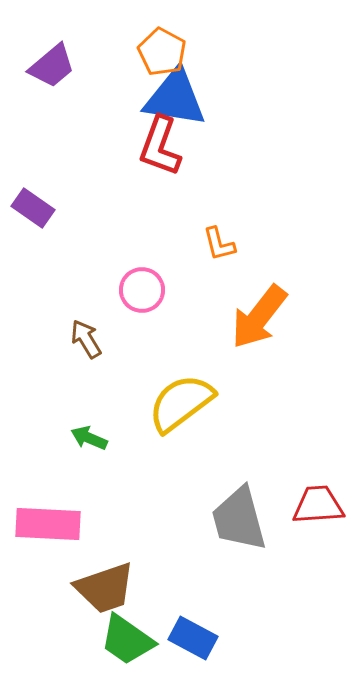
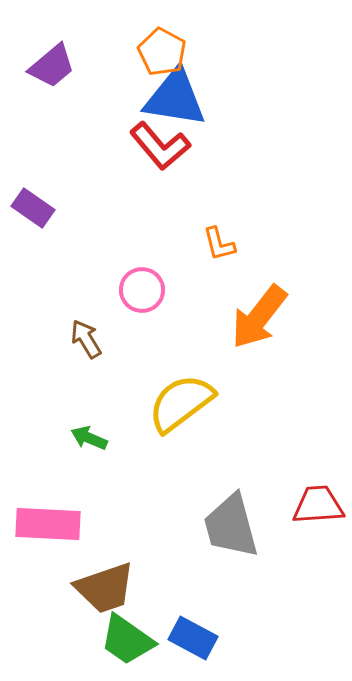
red L-shape: rotated 60 degrees counterclockwise
gray trapezoid: moved 8 px left, 7 px down
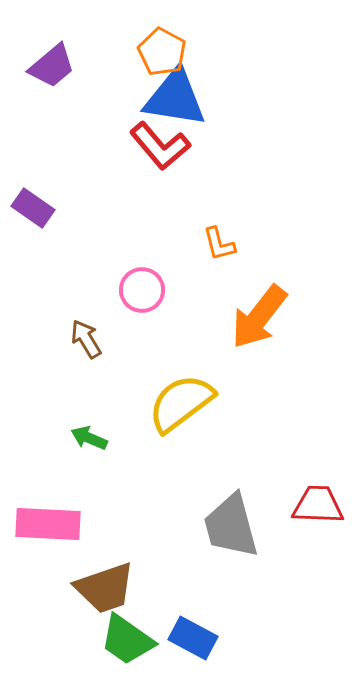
red trapezoid: rotated 6 degrees clockwise
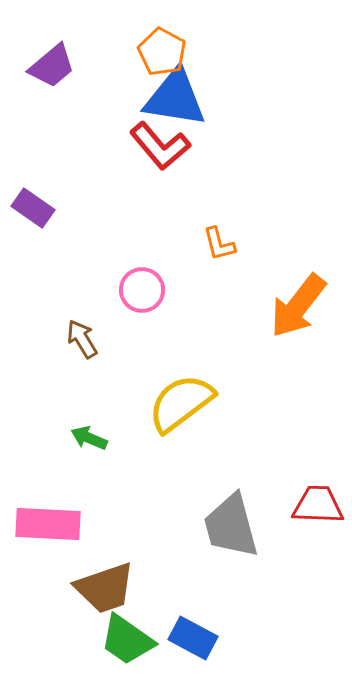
orange arrow: moved 39 px right, 11 px up
brown arrow: moved 4 px left
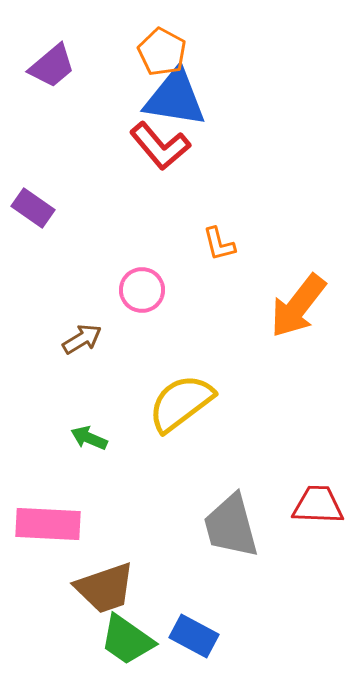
brown arrow: rotated 90 degrees clockwise
blue rectangle: moved 1 px right, 2 px up
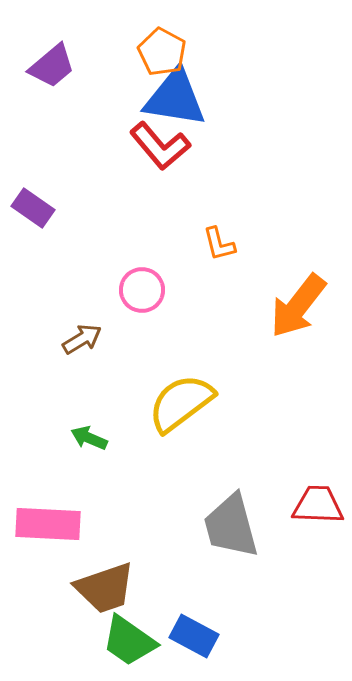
green trapezoid: moved 2 px right, 1 px down
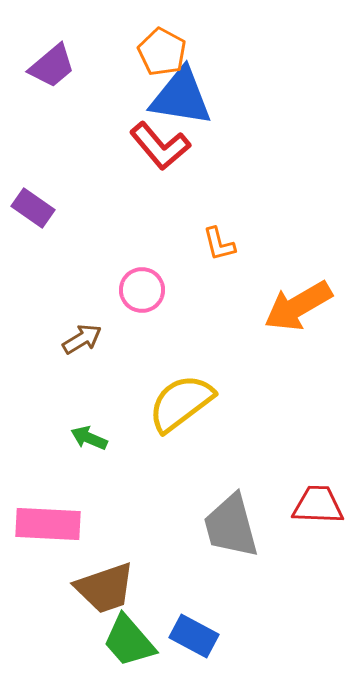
blue triangle: moved 6 px right, 1 px up
orange arrow: rotated 22 degrees clockwise
green trapezoid: rotated 14 degrees clockwise
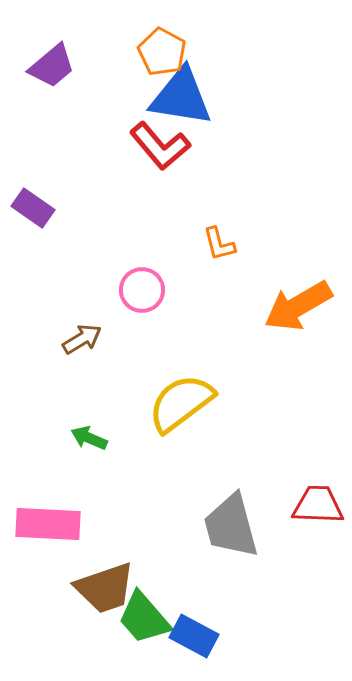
green trapezoid: moved 15 px right, 23 px up
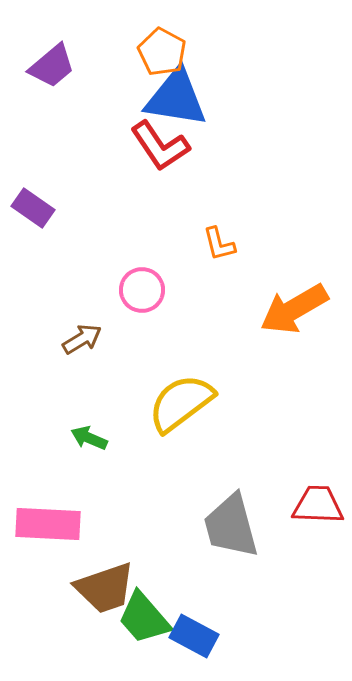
blue triangle: moved 5 px left, 1 px down
red L-shape: rotated 6 degrees clockwise
orange arrow: moved 4 px left, 3 px down
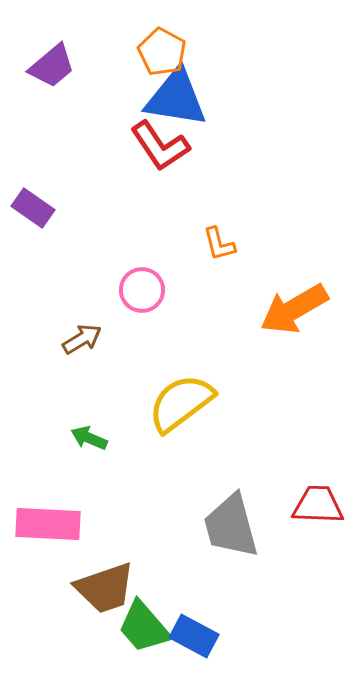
green trapezoid: moved 9 px down
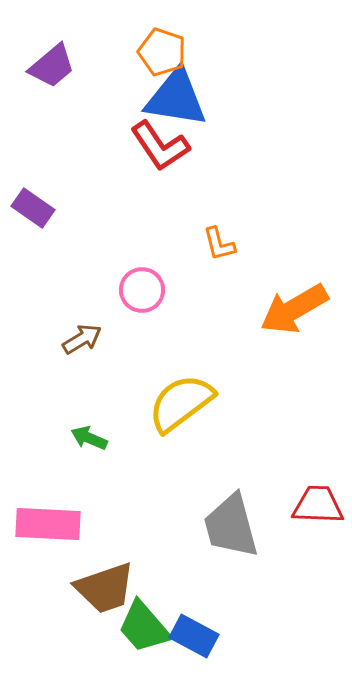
orange pentagon: rotated 9 degrees counterclockwise
